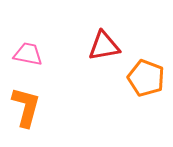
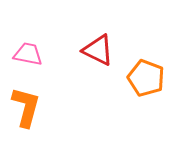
red triangle: moved 6 px left, 4 px down; rotated 36 degrees clockwise
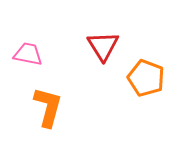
red triangle: moved 5 px right, 4 px up; rotated 32 degrees clockwise
orange L-shape: moved 22 px right
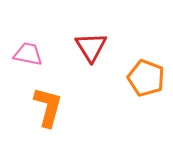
red triangle: moved 12 px left, 1 px down
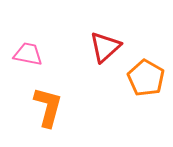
red triangle: moved 14 px right; rotated 20 degrees clockwise
orange pentagon: rotated 9 degrees clockwise
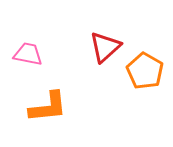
orange pentagon: moved 1 px left, 7 px up
orange L-shape: rotated 69 degrees clockwise
